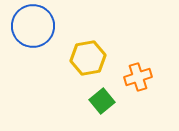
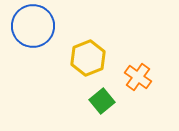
yellow hexagon: rotated 12 degrees counterclockwise
orange cross: rotated 36 degrees counterclockwise
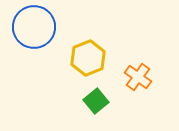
blue circle: moved 1 px right, 1 px down
green square: moved 6 px left
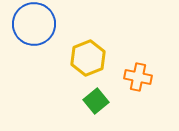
blue circle: moved 3 px up
orange cross: rotated 24 degrees counterclockwise
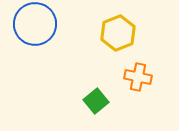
blue circle: moved 1 px right
yellow hexagon: moved 30 px right, 25 px up
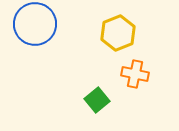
orange cross: moved 3 px left, 3 px up
green square: moved 1 px right, 1 px up
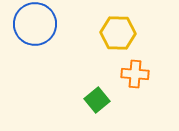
yellow hexagon: rotated 24 degrees clockwise
orange cross: rotated 8 degrees counterclockwise
